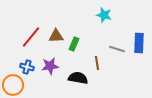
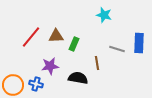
blue cross: moved 9 px right, 17 px down
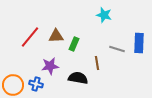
red line: moved 1 px left
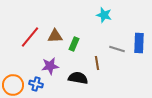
brown triangle: moved 1 px left
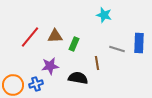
blue cross: rotated 32 degrees counterclockwise
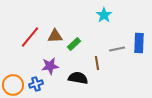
cyan star: rotated 21 degrees clockwise
green rectangle: rotated 24 degrees clockwise
gray line: rotated 28 degrees counterclockwise
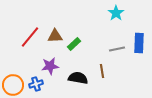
cyan star: moved 12 px right, 2 px up
brown line: moved 5 px right, 8 px down
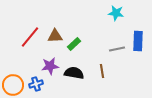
cyan star: rotated 28 degrees counterclockwise
blue rectangle: moved 1 px left, 2 px up
black semicircle: moved 4 px left, 5 px up
